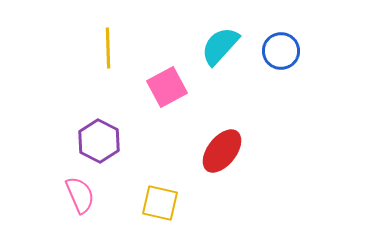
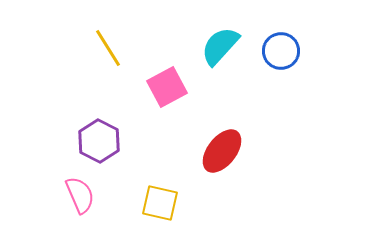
yellow line: rotated 30 degrees counterclockwise
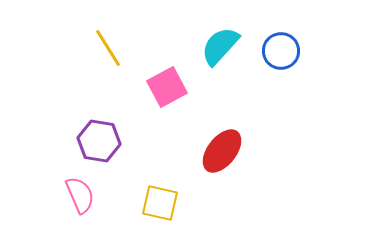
purple hexagon: rotated 18 degrees counterclockwise
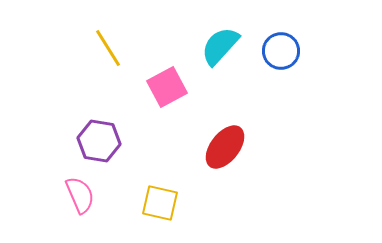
red ellipse: moved 3 px right, 4 px up
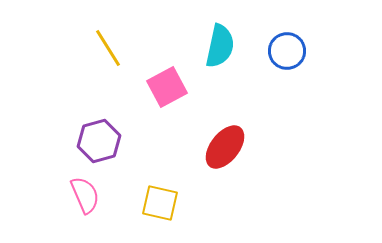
cyan semicircle: rotated 150 degrees clockwise
blue circle: moved 6 px right
purple hexagon: rotated 24 degrees counterclockwise
pink semicircle: moved 5 px right
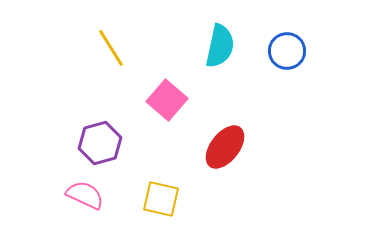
yellow line: moved 3 px right
pink square: moved 13 px down; rotated 21 degrees counterclockwise
purple hexagon: moved 1 px right, 2 px down
pink semicircle: rotated 42 degrees counterclockwise
yellow square: moved 1 px right, 4 px up
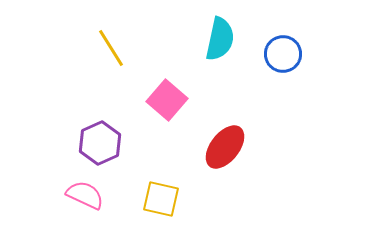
cyan semicircle: moved 7 px up
blue circle: moved 4 px left, 3 px down
purple hexagon: rotated 9 degrees counterclockwise
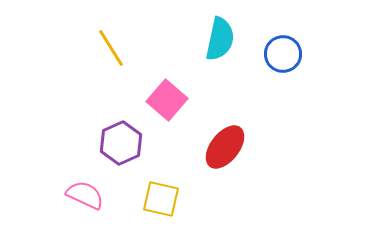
purple hexagon: moved 21 px right
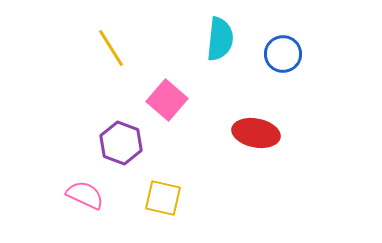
cyan semicircle: rotated 6 degrees counterclockwise
purple hexagon: rotated 15 degrees counterclockwise
red ellipse: moved 31 px right, 14 px up; rotated 63 degrees clockwise
yellow square: moved 2 px right, 1 px up
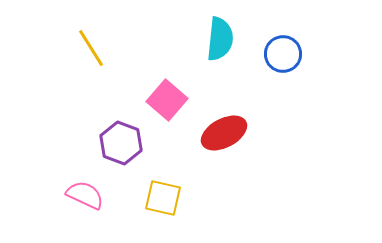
yellow line: moved 20 px left
red ellipse: moved 32 px left; rotated 39 degrees counterclockwise
